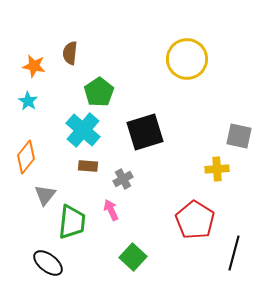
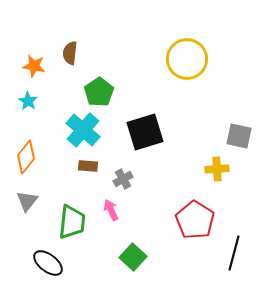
gray triangle: moved 18 px left, 6 px down
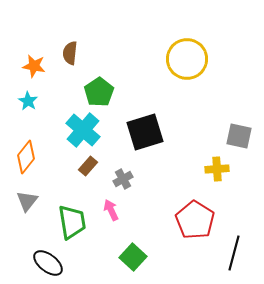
brown rectangle: rotated 54 degrees counterclockwise
green trapezoid: rotated 15 degrees counterclockwise
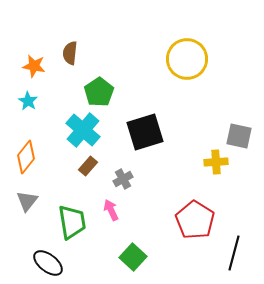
yellow cross: moved 1 px left, 7 px up
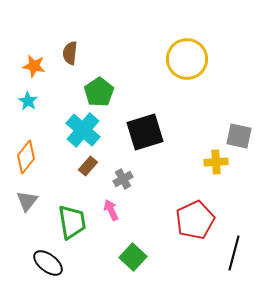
red pentagon: rotated 15 degrees clockwise
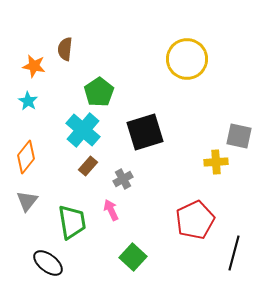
brown semicircle: moved 5 px left, 4 px up
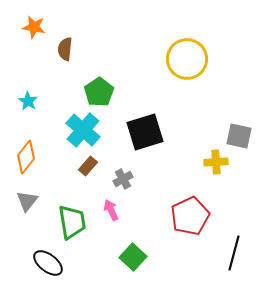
orange star: moved 39 px up
red pentagon: moved 5 px left, 4 px up
